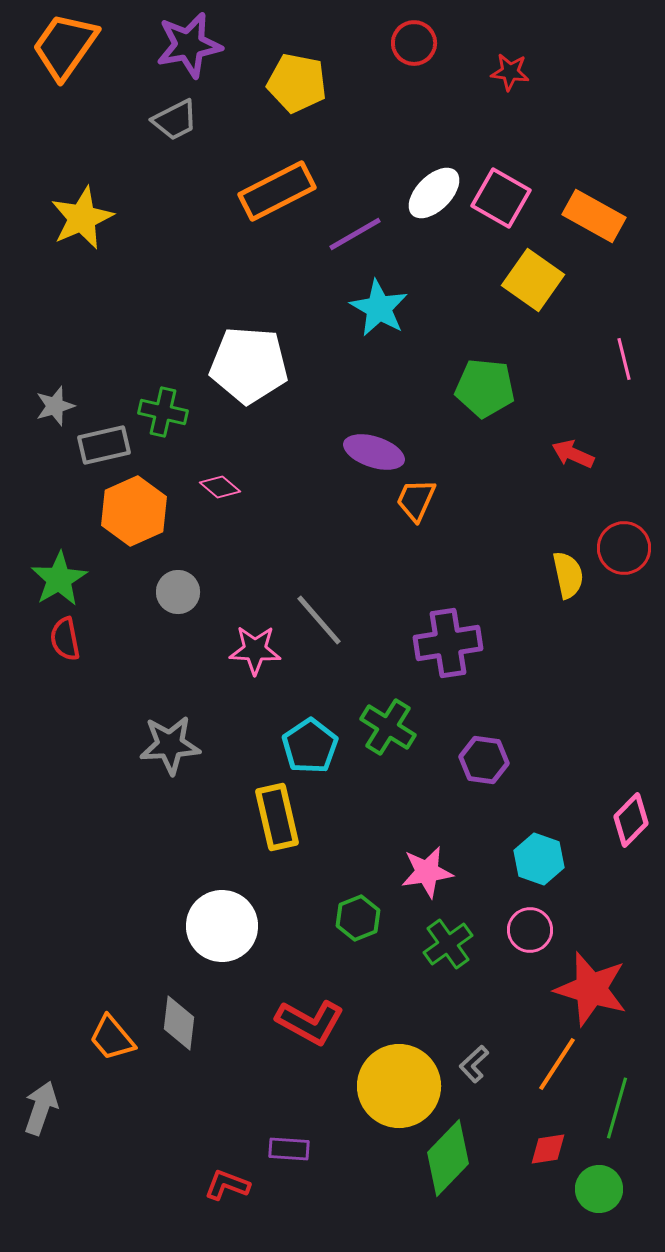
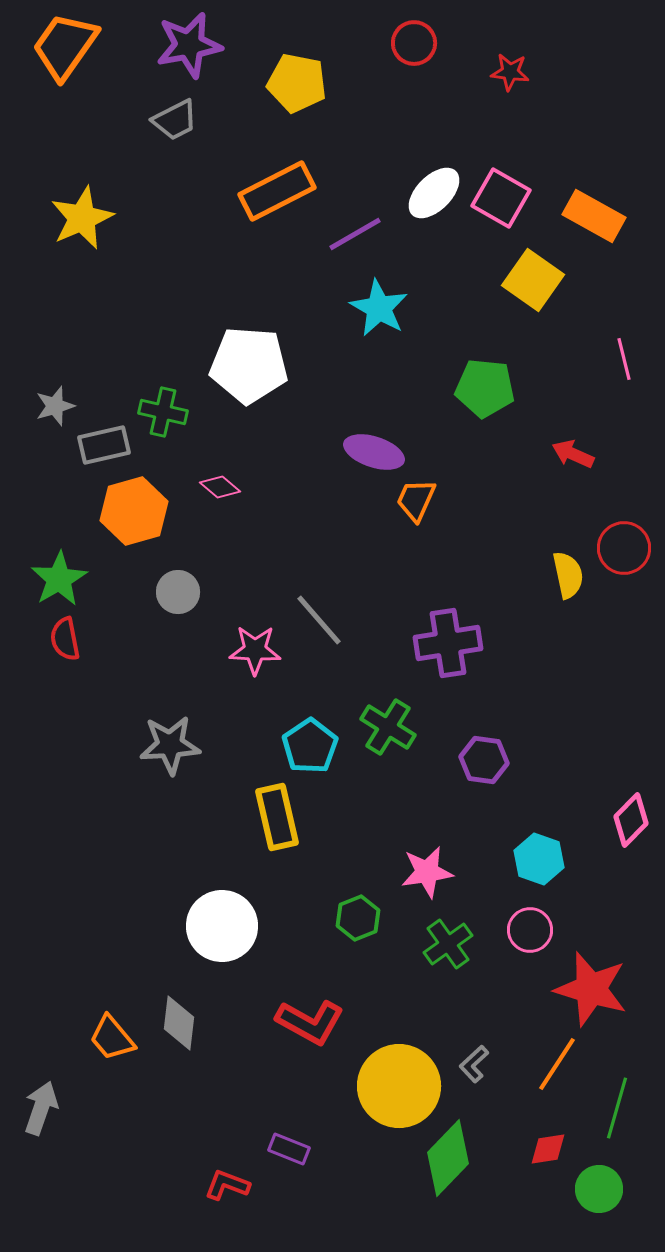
orange hexagon at (134, 511): rotated 8 degrees clockwise
purple rectangle at (289, 1149): rotated 18 degrees clockwise
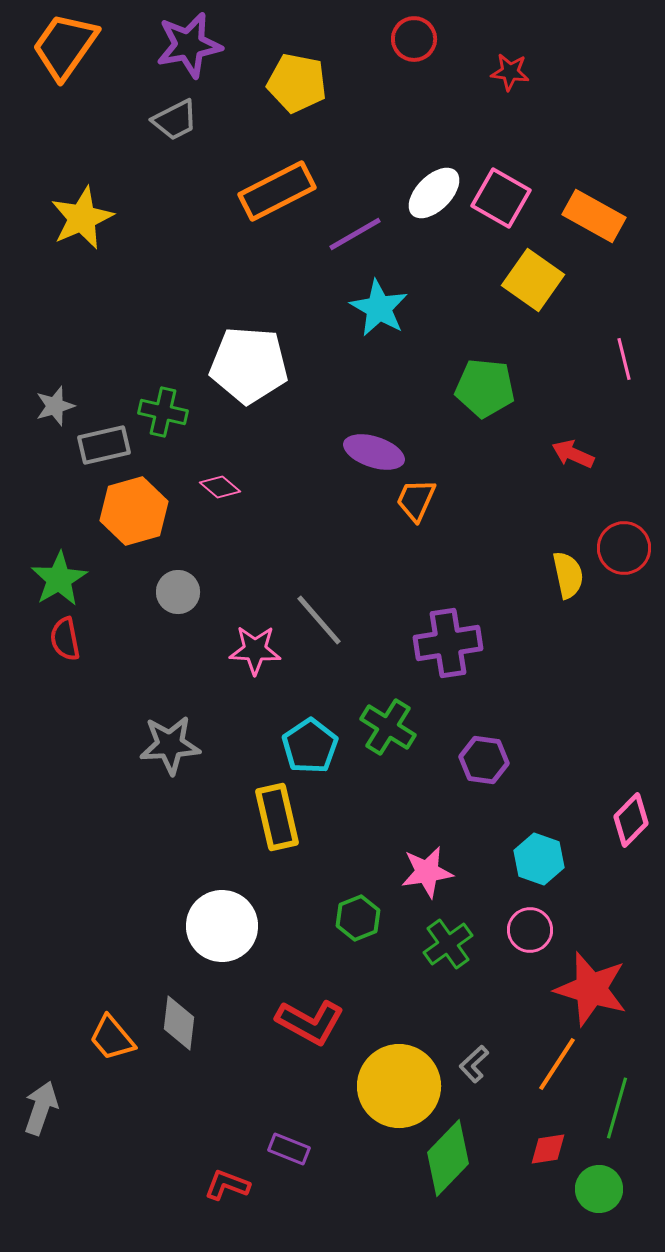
red circle at (414, 43): moved 4 px up
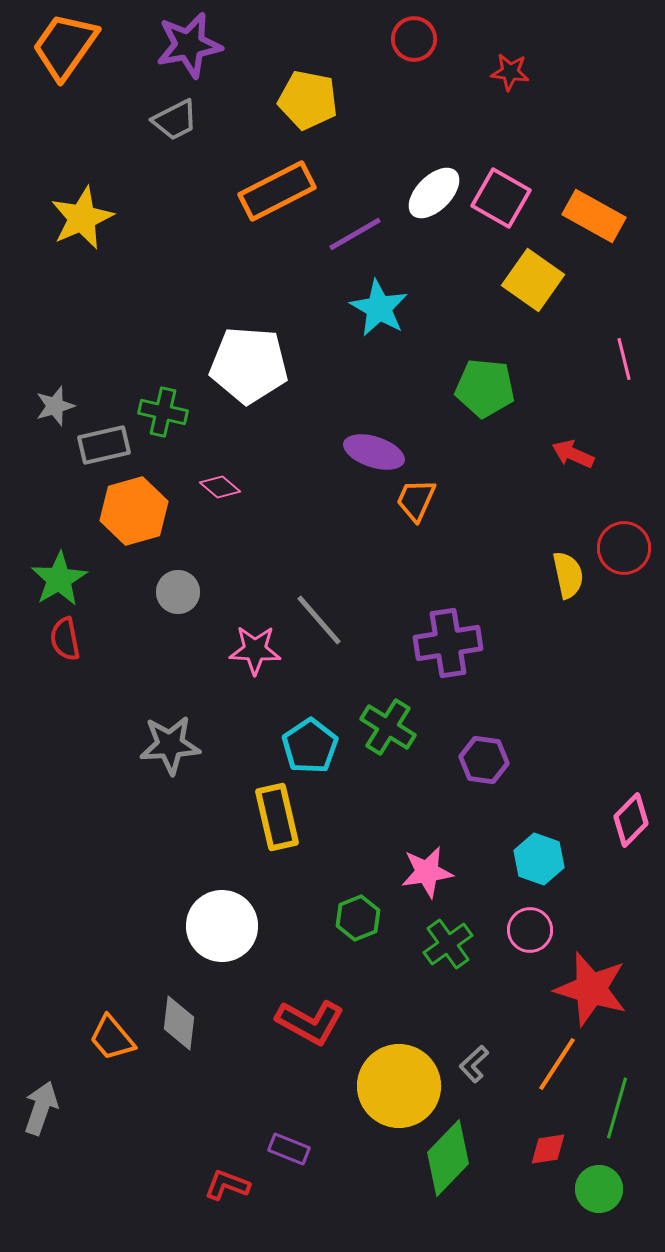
yellow pentagon at (297, 83): moved 11 px right, 17 px down
